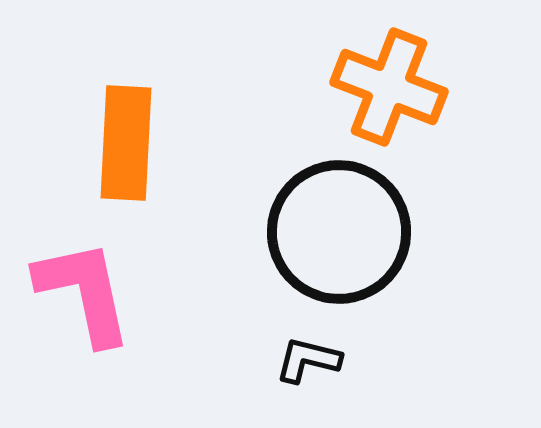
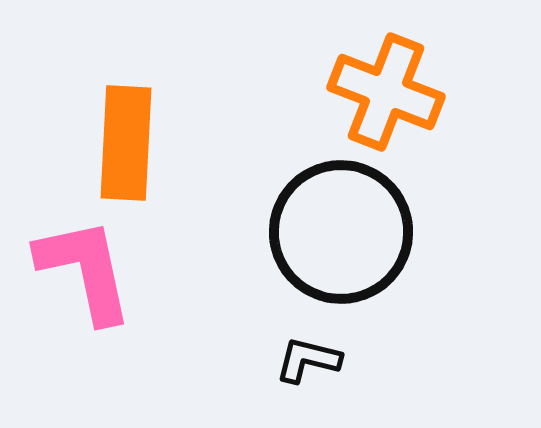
orange cross: moved 3 px left, 5 px down
black circle: moved 2 px right
pink L-shape: moved 1 px right, 22 px up
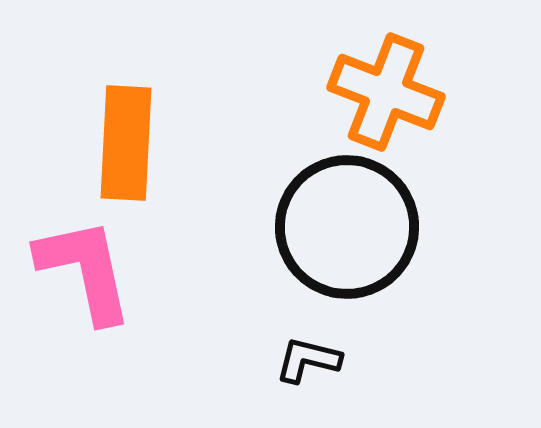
black circle: moved 6 px right, 5 px up
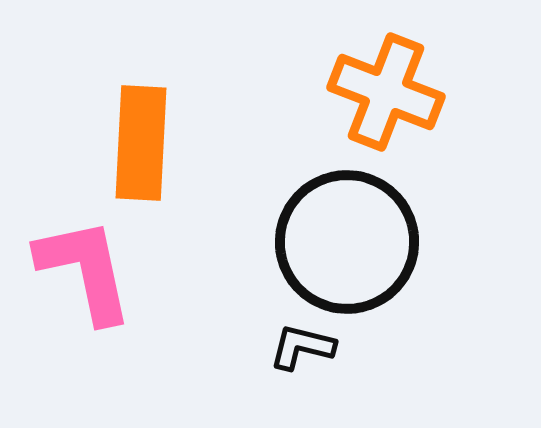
orange rectangle: moved 15 px right
black circle: moved 15 px down
black L-shape: moved 6 px left, 13 px up
